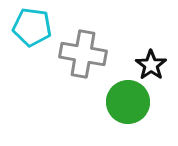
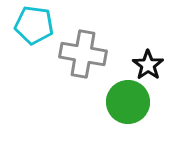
cyan pentagon: moved 2 px right, 2 px up
black star: moved 3 px left
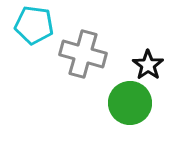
gray cross: rotated 6 degrees clockwise
green circle: moved 2 px right, 1 px down
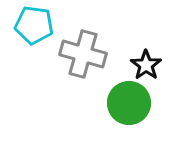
black star: moved 2 px left
green circle: moved 1 px left
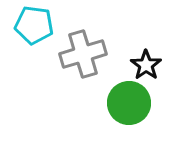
gray cross: rotated 33 degrees counterclockwise
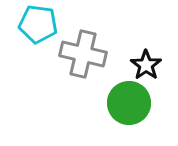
cyan pentagon: moved 4 px right, 1 px up
gray cross: rotated 30 degrees clockwise
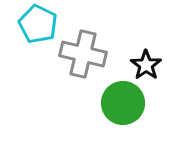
cyan pentagon: rotated 18 degrees clockwise
green circle: moved 6 px left
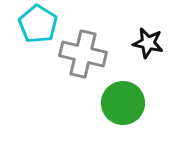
cyan pentagon: rotated 6 degrees clockwise
black star: moved 2 px right, 22 px up; rotated 24 degrees counterclockwise
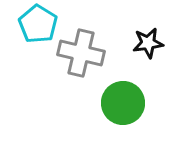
black star: rotated 20 degrees counterclockwise
gray cross: moved 2 px left, 1 px up
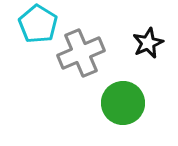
black star: rotated 16 degrees counterclockwise
gray cross: rotated 36 degrees counterclockwise
